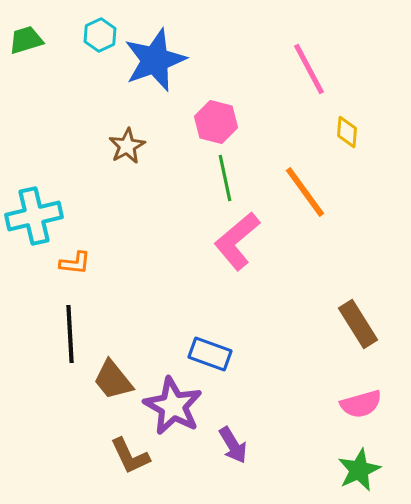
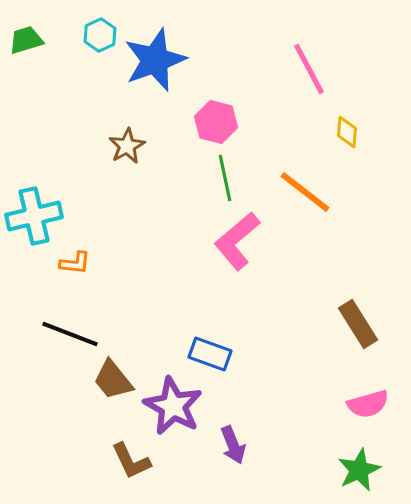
orange line: rotated 16 degrees counterclockwise
black line: rotated 66 degrees counterclockwise
pink semicircle: moved 7 px right
purple arrow: rotated 9 degrees clockwise
brown L-shape: moved 1 px right, 5 px down
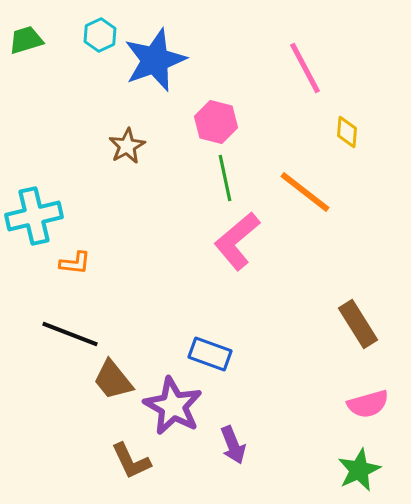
pink line: moved 4 px left, 1 px up
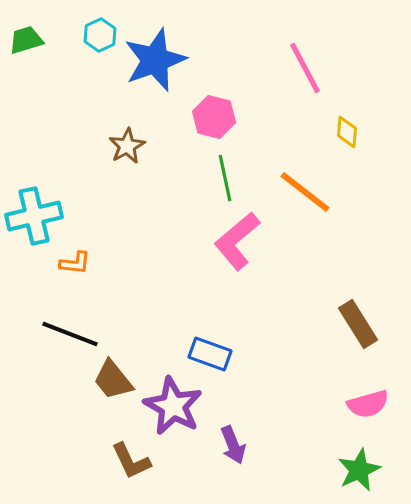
pink hexagon: moved 2 px left, 5 px up
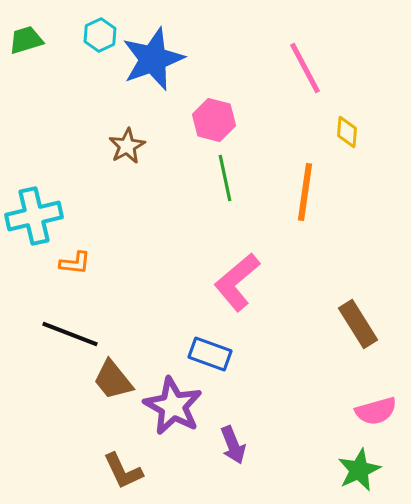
blue star: moved 2 px left, 1 px up
pink hexagon: moved 3 px down
orange line: rotated 60 degrees clockwise
pink L-shape: moved 41 px down
pink semicircle: moved 8 px right, 7 px down
brown L-shape: moved 8 px left, 10 px down
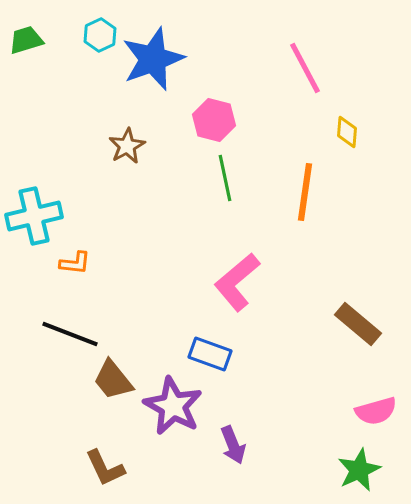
brown rectangle: rotated 18 degrees counterclockwise
brown L-shape: moved 18 px left, 3 px up
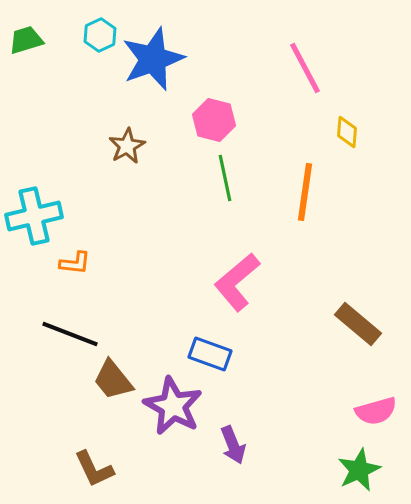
brown L-shape: moved 11 px left, 1 px down
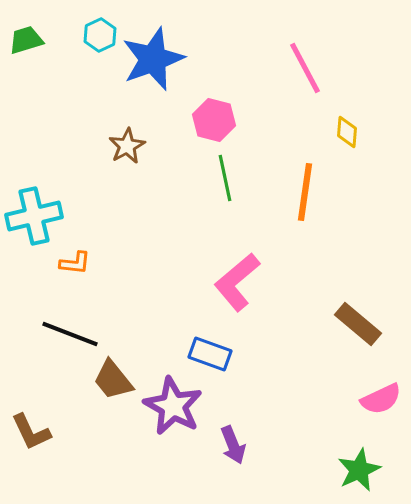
pink semicircle: moved 5 px right, 12 px up; rotated 9 degrees counterclockwise
brown L-shape: moved 63 px left, 37 px up
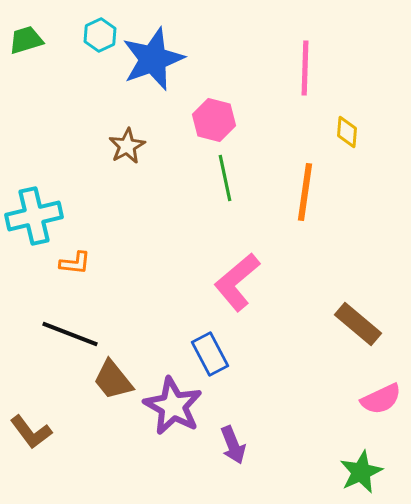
pink line: rotated 30 degrees clockwise
blue rectangle: rotated 42 degrees clockwise
brown L-shape: rotated 12 degrees counterclockwise
green star: moved 2 px right, 2 px down
